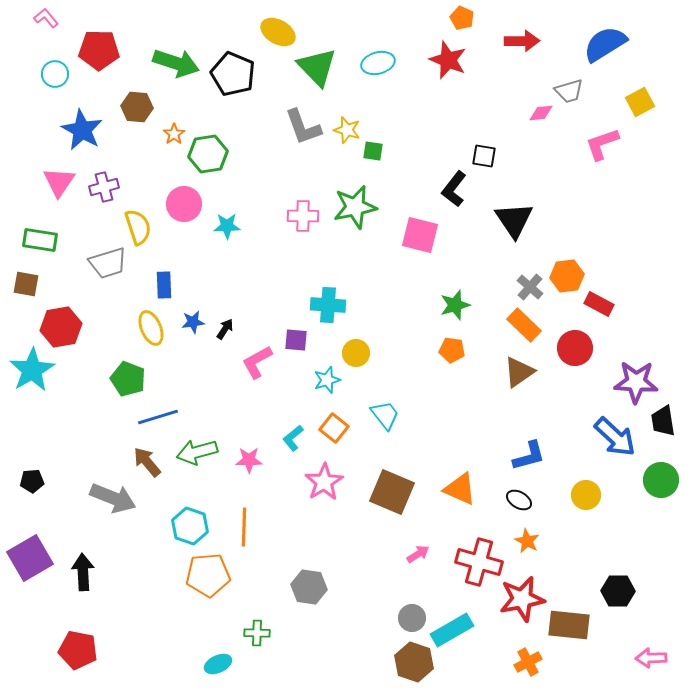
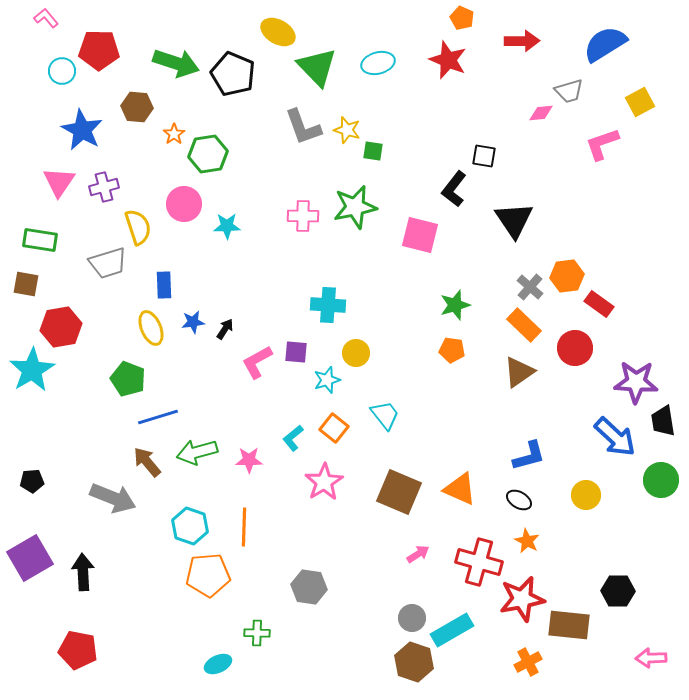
cyan circle at (55, 74): moved 7 px right, 3 px up
red rectangle at (599, 304): rotated 8 degrees clockwise
purple square at (296, 340): moved 12 px down
brown square at (392, 492): moved 7 px right
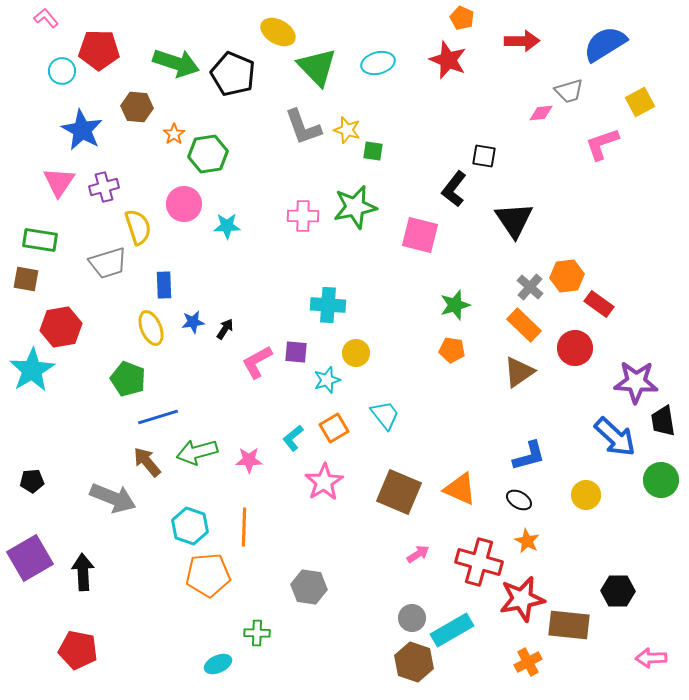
brown square at (26, 284): moved 5 px up
orange square at (334, 428): rotated 20 degrees clockwise
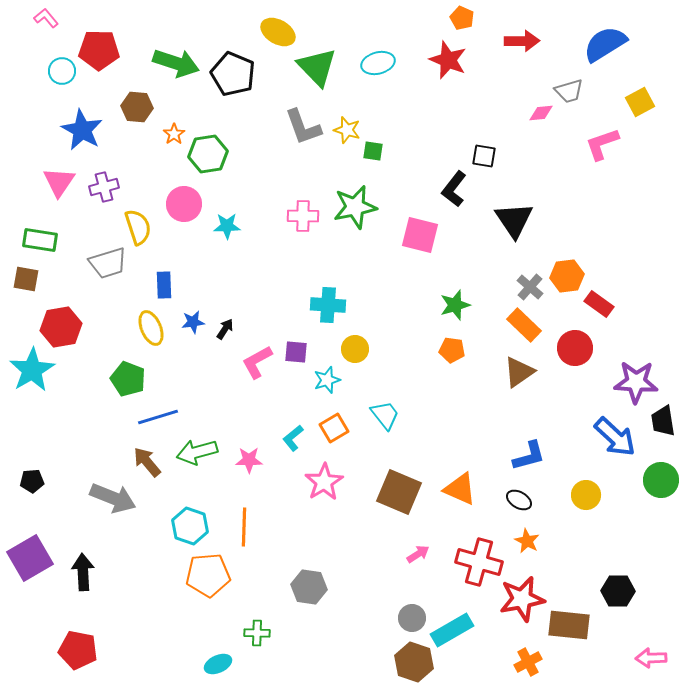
yellow circle at (356, 353): moved 1 px left, 4 px up
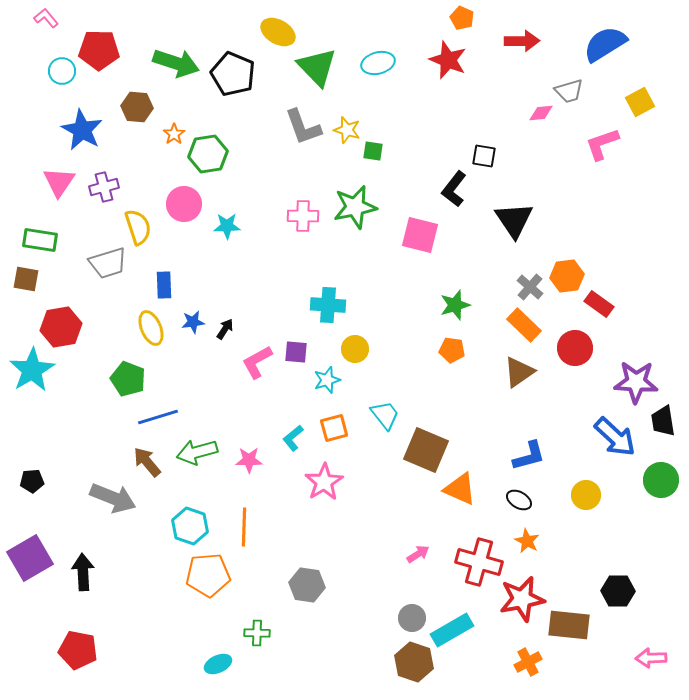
orange square at (334, 428): rotated 16 degrees clockwise
brown square at (399, 492): moved 27 px right, 42 px up
gray hexagon at (309, 587): moved 2 px left, 2 px up
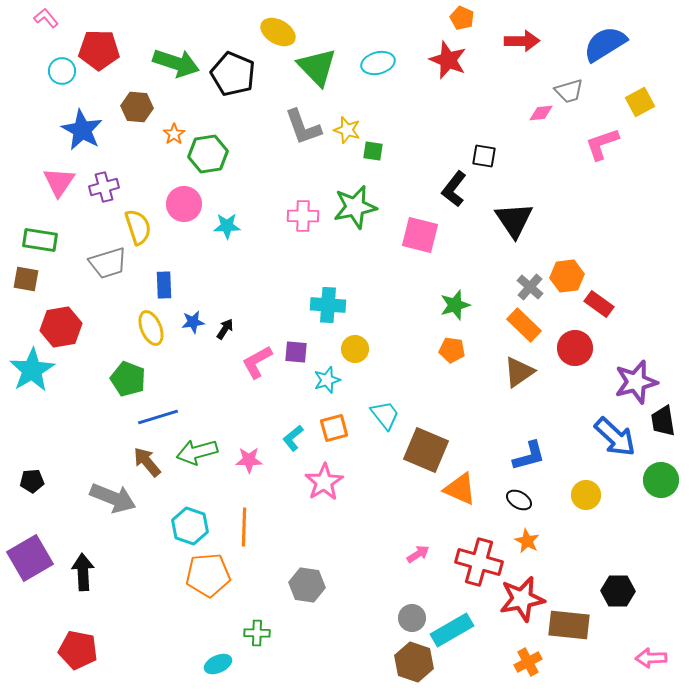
purple star at (636, 382): rotated 18 degrees counterclockwise
